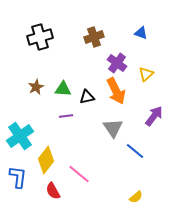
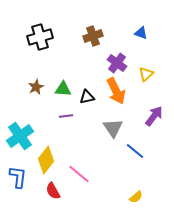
brown cross: moved 1 px left, 1 px up
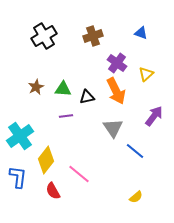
black cross: moved 4 px right, 1 px up; rotated 15 degrees counterclockwise
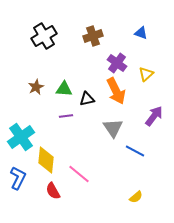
green triangle: moved 1 px right
black triangle: moved 2 px down
cyan cross: moved 1 px right, 1 px down
blue line: rotated 12 degrees counterclockwise
yellow diamond: rotated 32 degrees counterclockwise
blue L-shape: moved 1 px down; rotated 20 degrees clockwise
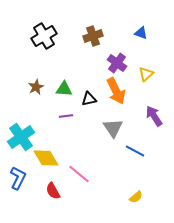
black triangle: moved 2 px right
purple arrow: rotated 70 degrees counterclockwise
yellow diamond: moved 2 px up; rotated 36 degrees counterclockwise
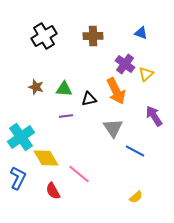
brown cross: rotated 18 degrees clockwise
purple cross: moved 8 px right, 1 px down
brown star: rotated 28 degrees counterclockwise
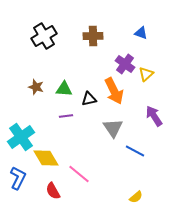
orange arrow: moved 2 px left
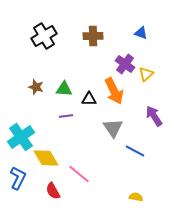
black triangle: rotated 14 degrees clockwise
yellow semicircle: rotated 128 degrees counterclockwise
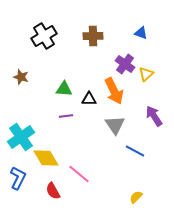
brown star: moved 15 px left, 10 px up
gray triangle: moved 2 px right, 3 px up
yellow semicircle: rotated 56 degrees counterclockwise
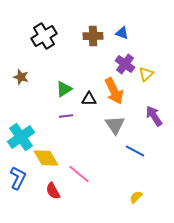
blue triangle: moved 19 px left
green triangle: rotated 36 degrees counterclockwise
